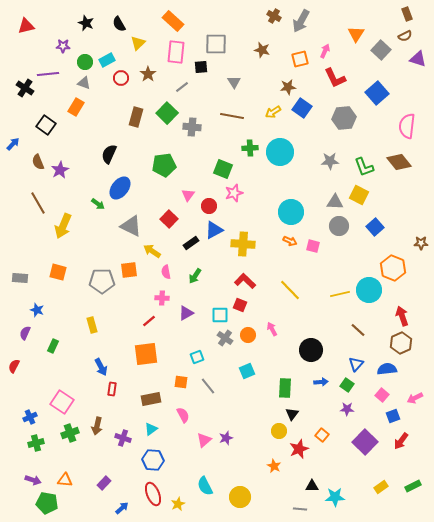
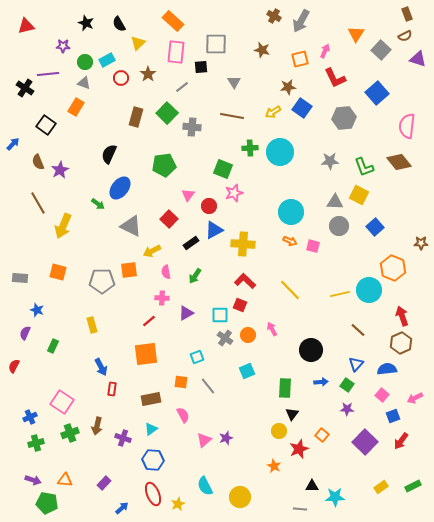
yellow arrow at (152, 251): rotated 60 degrees counterclockwise
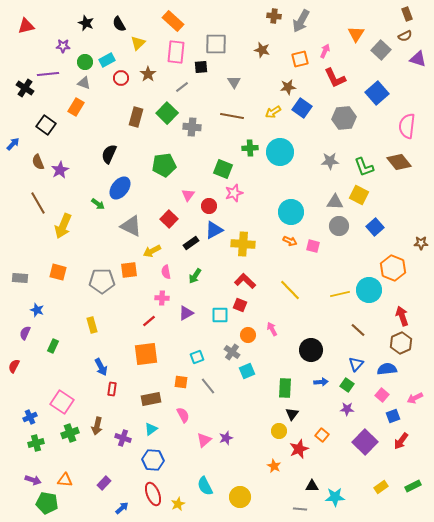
brown cross at (274, 16): rotated 24 degrees counterclockwise
gray cross at (225, 338): moved 7 px right, 14 px down
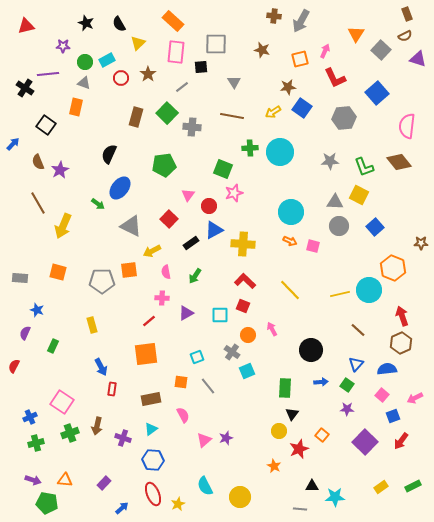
orange rectangle at (76, 107): rotated 18 degrees counterclockwise
red square at (240, 305): moved 3 px right, 1 px down
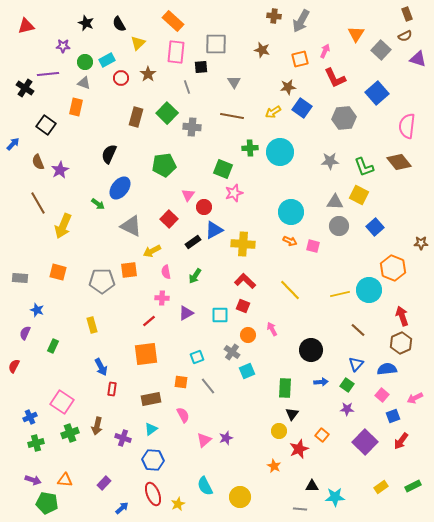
gray line at (182, 87): moved 5 px right; rotated 72 degrees counterclockwise
red circle at (209, 206): moved 5 px left, 1 px down
black rectangle at (191, 243): moved 2 px right, 1 px up
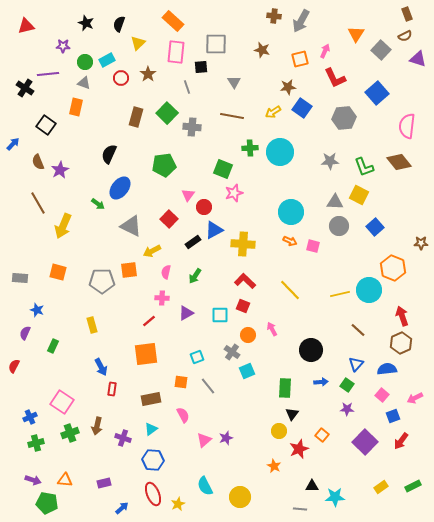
black semicircle at (119, 24): rotated 49 degrees clockwise
pink semicircle at (166, 272): rotated 24 degrees clockwise
purple rectangle at (104, 483): rotated 32 degrees clockwise
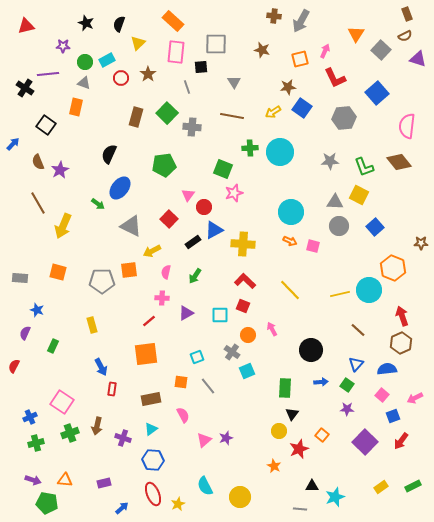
cyan star at (335, 497): rotated 18 degrees counterclockwise
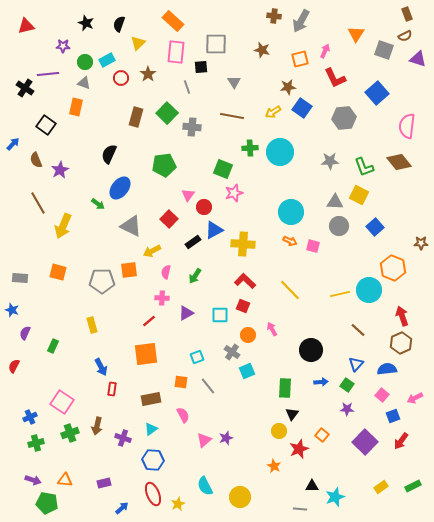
gray square at (381, 50): moved 3 px right; rotated 24 degrees counterclockwise
brown semicircle at (38, 162): moved 2 px left, 2 px up
blue star at (37, 310): moved 25 px left
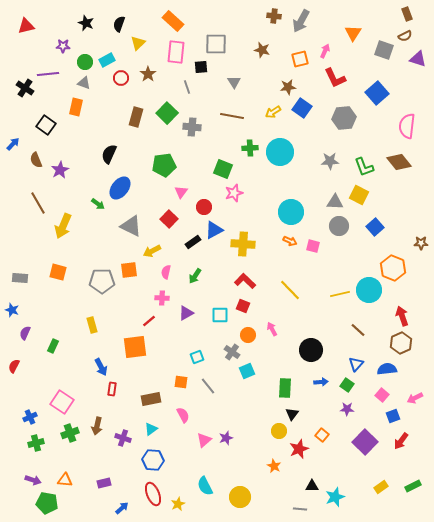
orange triangle at (356, 34): moved 3 px left, 1 px up
pink triangle at (188, 195): moved 7 px left, 3 px up
orange square at (146, 354): moved 11 px left, 7 px up
